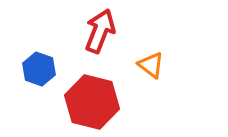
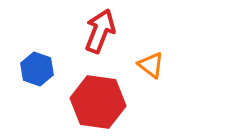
blue hexagon: moved 2 px left
red hexagon: moved 6 px right; rotated 6 degrees counterclockwise
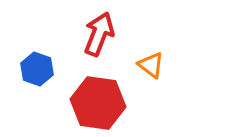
red arrow: moved 1 px left, 3 px down
red hexagon: moved 1 px down
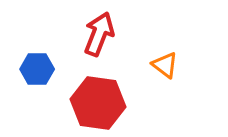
orange triangle: moved 14 px right
blue hexagon: rotated 20 degrees counterclockwise
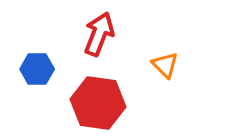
orange triangle: rotated 8 degrees clockwise
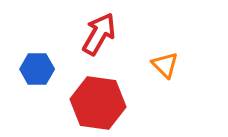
red arrow: rotated 9 degrees clockwise
